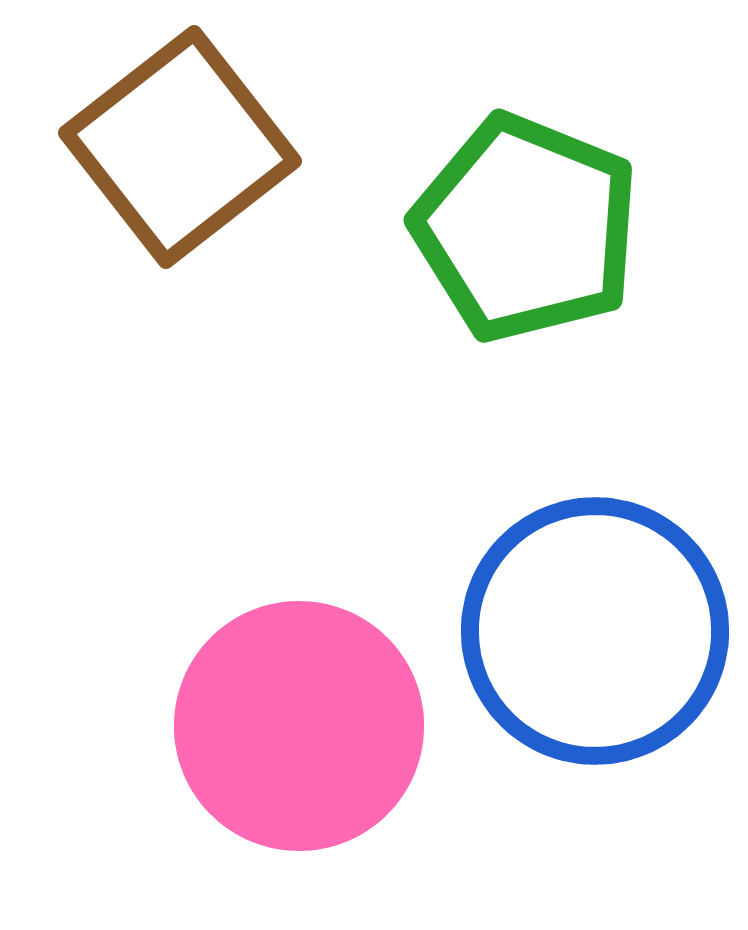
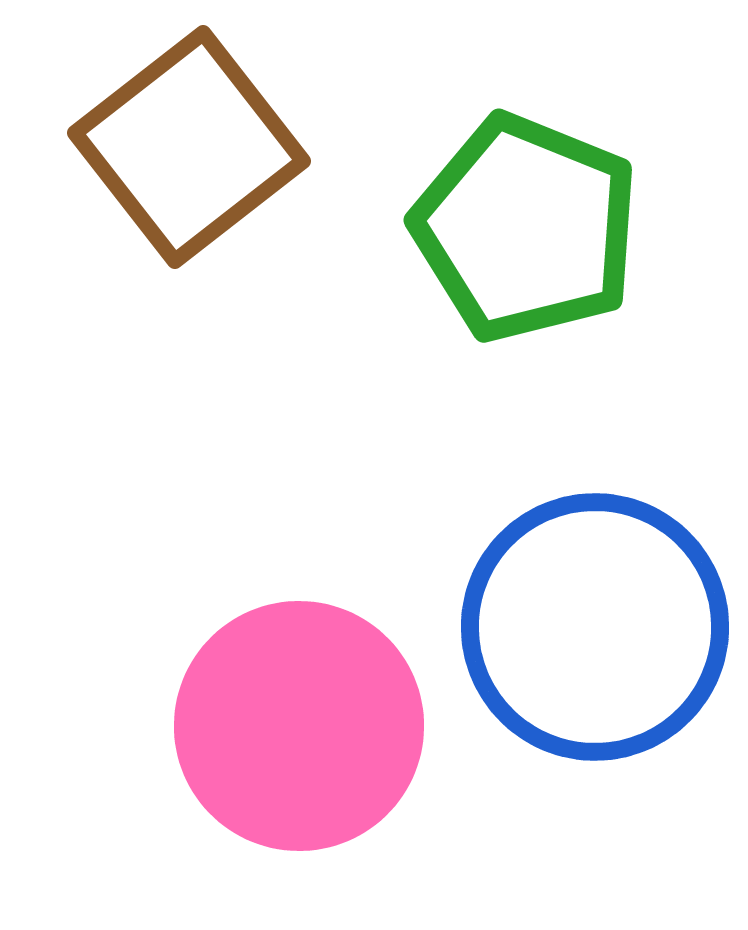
brown square: moved 9 px right
blue circle: moved 4 px up
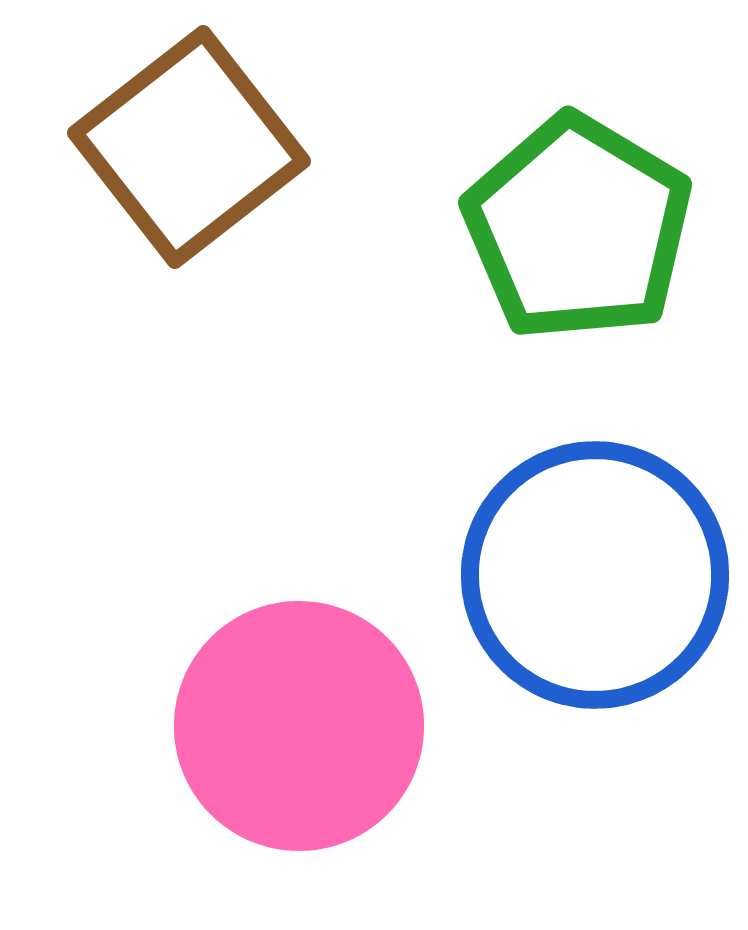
green pentagon: moved 52 px right; rotated 9 degrees clockwise
blue circle: moved 52 px up
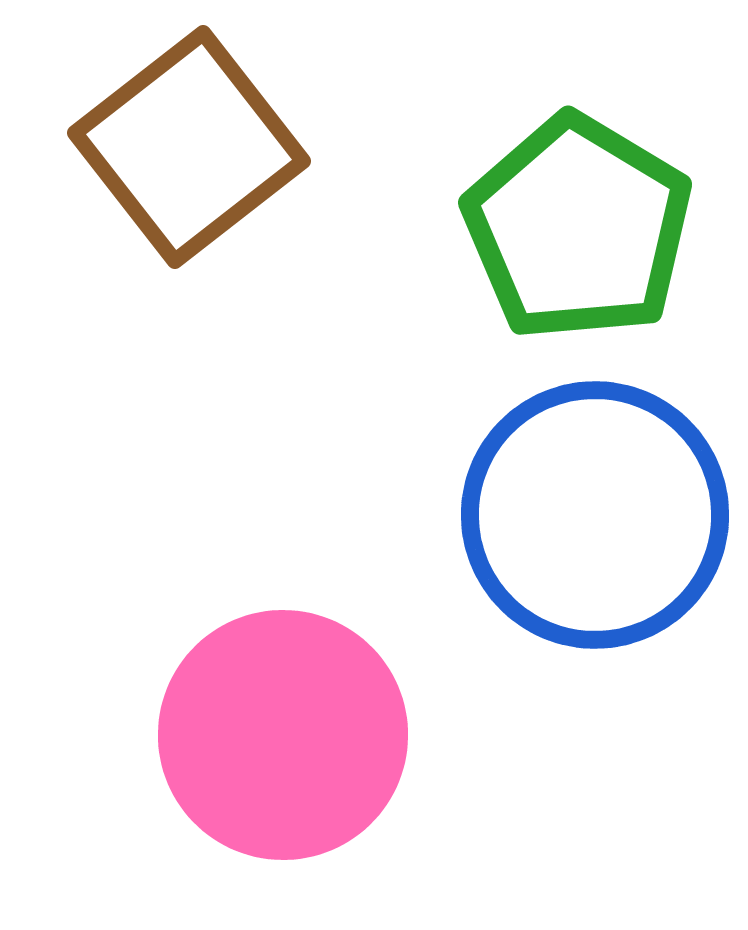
blue circle: moved 60 px up
pink circle: moved 16 px left, 9 px down
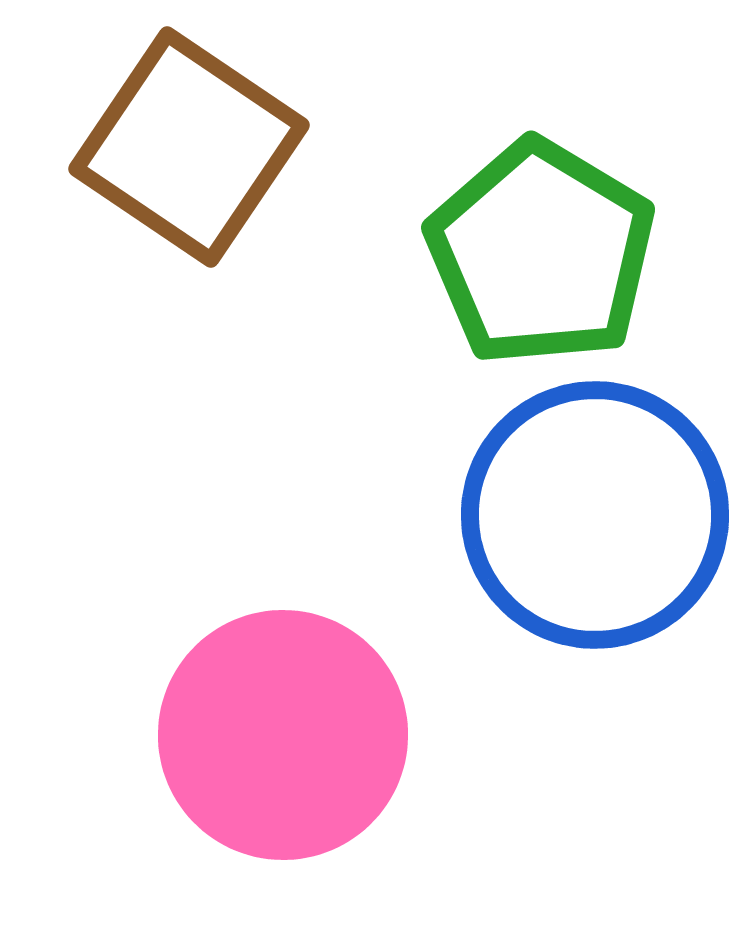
brown square: rotated 18 degrees counterclockwise
green pentagon: moved 37 px left, 25 px down
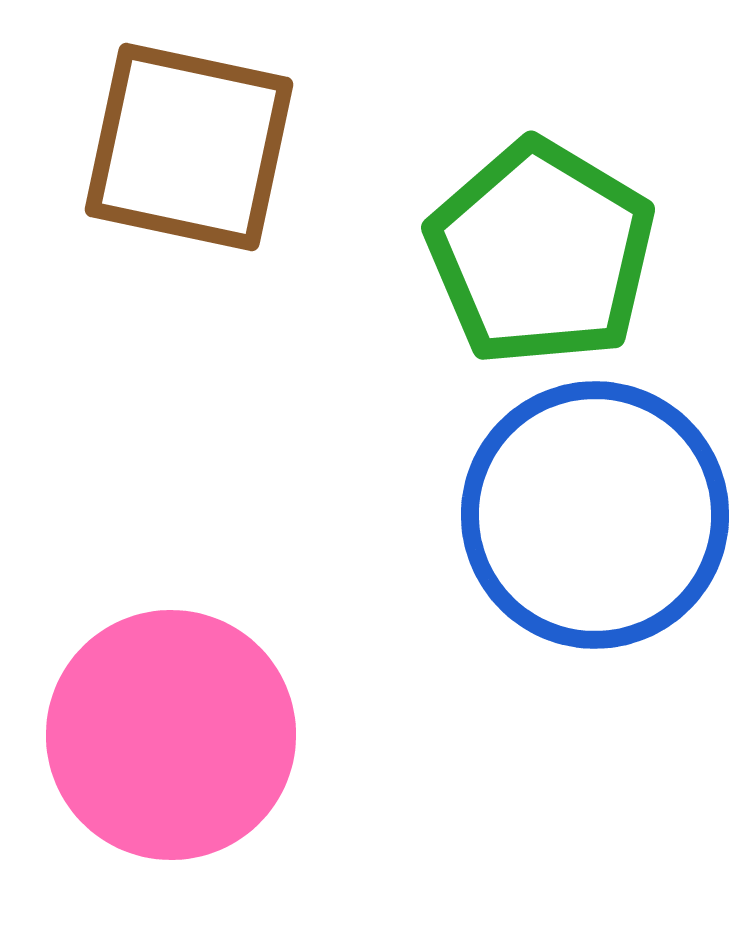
brown square: rotated 22 degrees counterclockwise
pink circle: moved 112 px left
